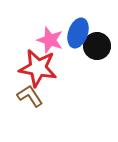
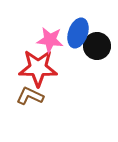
pink star: rotated 12 degrees counterclockwise
red star: rotated 9 degrees counterclockwise
brown L-shape: rotated 32 degrees counterclockwise
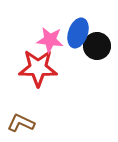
brown L-shape: moved 9 px left, 27 px down
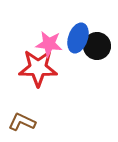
blue ellipse: moved 5 px down
pink star: moved 1 px left, 4 px down
brown L-shape: moved 1 px right, 1 px up
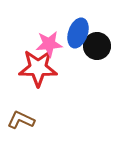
blue ellipse: moved 5 px up
pink star: rotated 12 degrees counterclockwise
brown L-shape: moved 1 px left, 2 px up
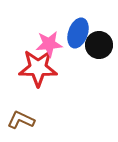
black circle: moved 2 px right, 1 px up
